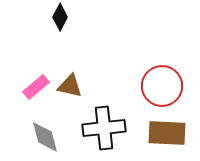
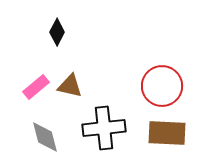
black diamond: moved 3 px left, 15 px down
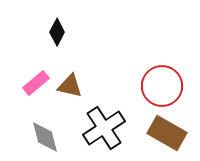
pink rectangle: moved 4 px up
black cross: rotated 27 degrees counterclockwise
brown rectangle: rotated 27 degrees clockwise
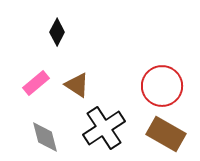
brown triangle: moved 7 px right, 1 px up; rotated 20 degrees clockwise
brown rectangle: moved 1 px left, 1 px down
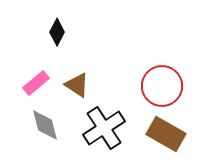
gray diamond: moved 12 px up
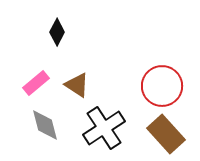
brown rectangle: rotated 18 degrees clockwise
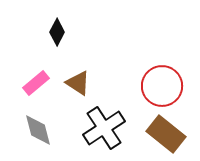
brown triangle: moved 1 px right, 2 px up
gray diamond: moved 7 px left, 5 px down
brown rectangle: rotated 9 degrees counterclockwise
